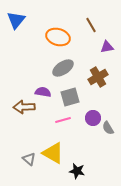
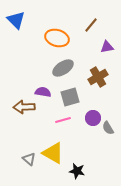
blue triangle: rotated 24 degrees counterclockwise
brown line: rotated 70 degrees clockwise
orange ellipse: moved 1 px left, 1 px down
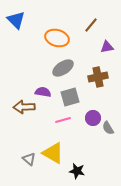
brown cross: rotated 18 degrees clockwise
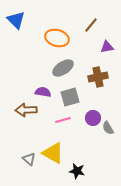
brown arrow: moved 2 px right, 3 px down
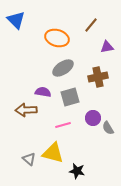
pink line: moved 5 px down
yellow triangle: rotated 15 degrees counterclockwise
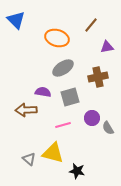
purple circle: moved 1 px left
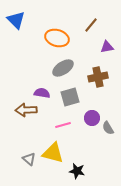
purple semicircle: moved 1 px left, 1 px down
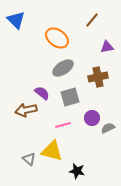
brown line: moved 1 px right, 5 px up
orange ellipse: rotated 20 degrees clockwise
purple semicircle: rotated 28 degrees clockwise
brown arrow: rotated 10 degrees counterclockwise
gray semicircle: rotated 96 degrees clockwise
yellow triangle: moved 1 px left, 2 px up
